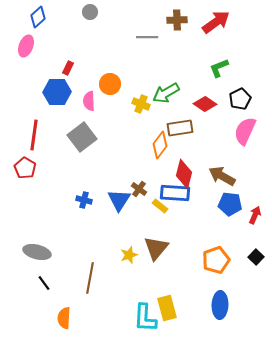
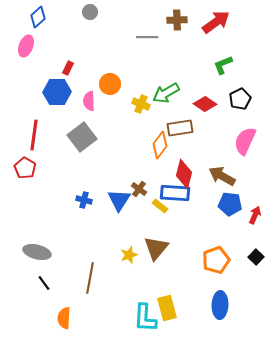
green L-shape at (219, 68): moved 4 px right, 3 px up
pink semicircle at (245, 131): moved 10 px down
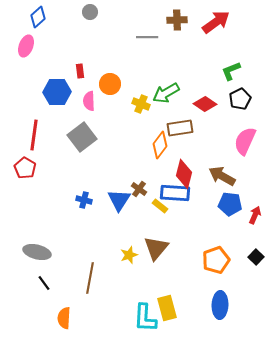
green L-shape at (223, 65): moved 8 px right, 6 px down
red rectangle at (68, 68): moved 12 px right, 3 px down; rotated 32 degrees counterclockwise
